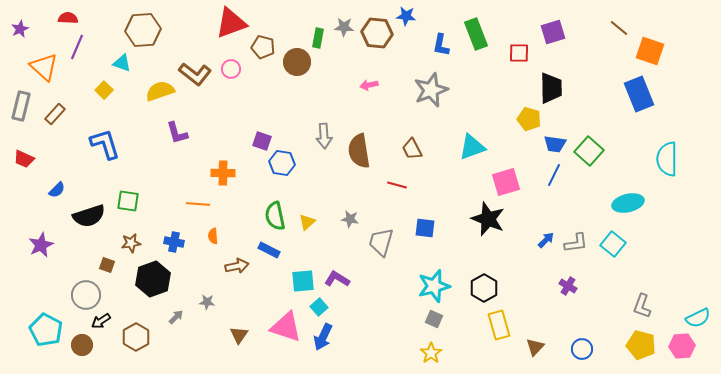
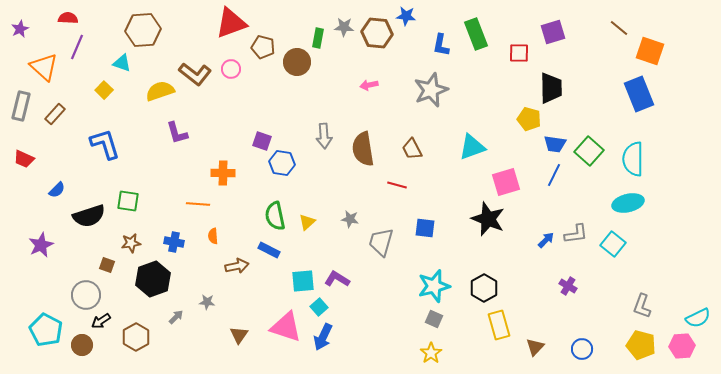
brown semicircle at (359, 151): moved 4 px right, 2 px up
cyan semicircle at (667, 159): moved 34 px left
gray L-shape at (576, 243): moved 9 px up
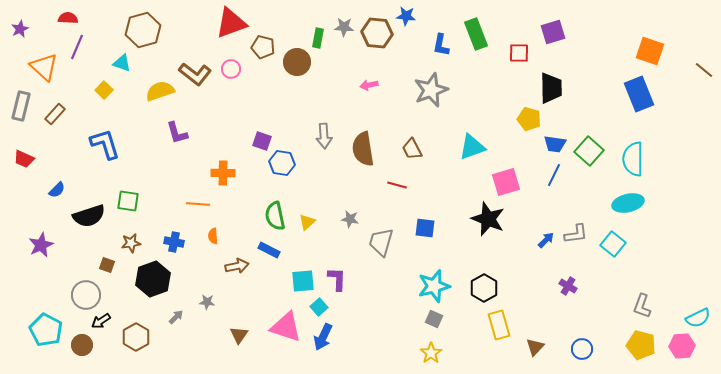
brown line at (619, 28): moved 85 px right, 42 px down
brown hexagon at (143, 30): rotated 12 degrees counterclockwise
purple L-shape at (337, 279): rotated 60 degrees clockwise
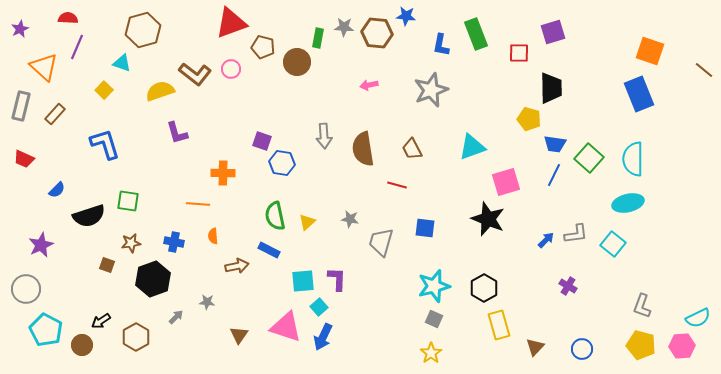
green square at (589, 151): moved 7 px down
gray circle at (86, 295): moved 60 px left, 6 px up
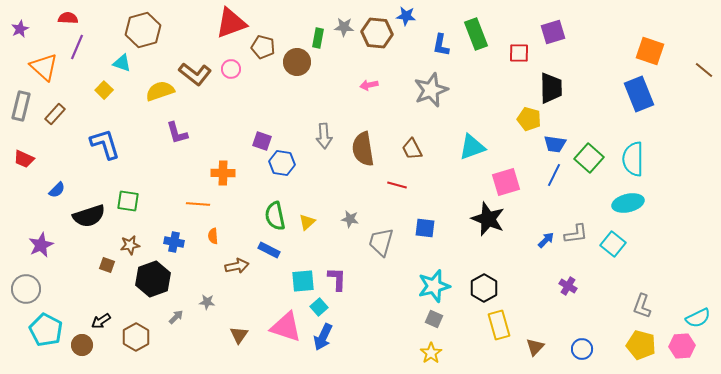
brown star at (131, 243): moved 1 px left, 2 px down
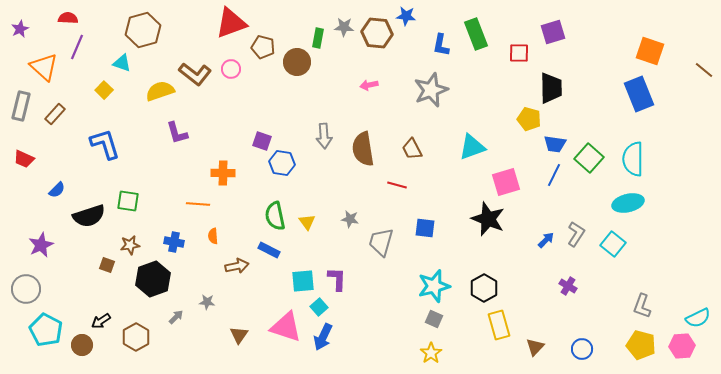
yellow triangle at (307, 222): rotated 24 degrees counterclockwise
gray L-shape at (576, 234): rotated 50 degrees counterclockwise
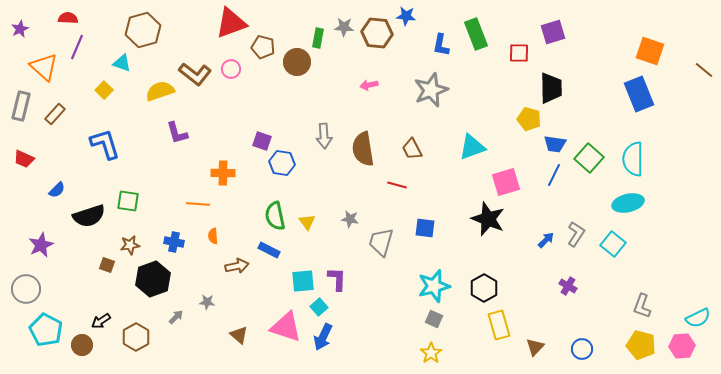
brown triangle at (239, 335): rotated 24 degrees counterclockwise
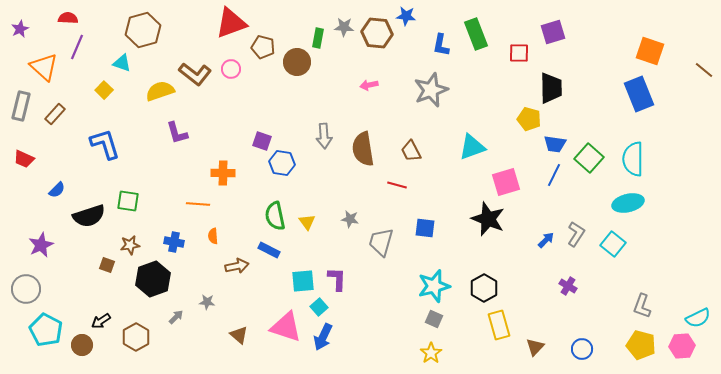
brown trapezoid at (412, 149): moved 1 px left, 2 px down
